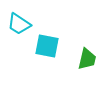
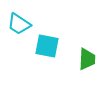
green trapezoid: rotated 10 degrees counterclockwise
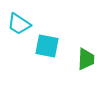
green trapezoid: moved 1 px left
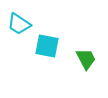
green trapezoid: rotated 30 degrees counterclockwise
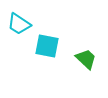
green trapezoid: rotated 20 degrees counterclockwise
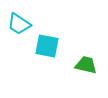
green trapezoid: moved 6 px down; rotated 30 degrees counterclockwise
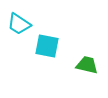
green trapezoid: moved 1 px right
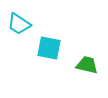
cyan square: moved 2 px right, 2 px down
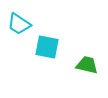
cyan square: moved 2 px left, 1 px up
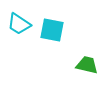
cyan square: moved 5 px right, 17 px up
